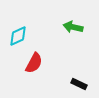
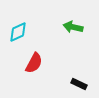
cyan diamond: moved 4 px up
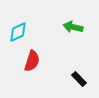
red semicircle: moved 2 px left, 2 px up; rotated 10 degrees counterclockwise
black rectangle: moved 5 px up; rotated 21 degrees clockwise
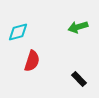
green arrow: moved 5 px right; rotated 30 degrees counterclockwise
cyan diamond: rotated 10 degrees clockwise
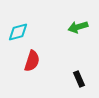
black rectangle: rotated 21 degrees clockwise
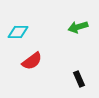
cyan diamond: rotated 15 degrees clockwise
red semicircle: rotated 35 degrees clockwise
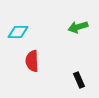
red semicircle: rotated 125 degrees clockwise
black rectangle: moved 1 px down
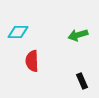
green arrow: moved 8 px down
black rectangle: moved 3 px right, 1 px down
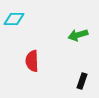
cyan diamond: moved 4 px left, 13 px up
black rectangle: rotated 42 degrees clockwise
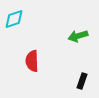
cyan diamond: rotated 20 degrees counterclockwise
green arrow: moved 1 px down
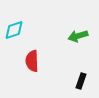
cyan diamond: moved 11 px down
black rectangle: moved 1 px left
